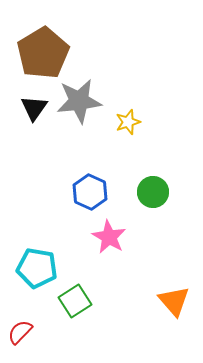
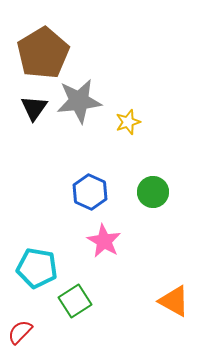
pink star: moved 5 px left, 4 px down
orange triangle: rotated 20 degrees counterclockwise
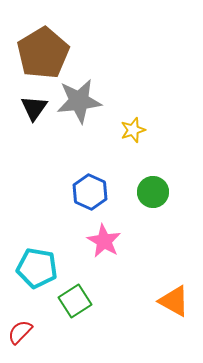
yellow star: moved 5 px right, 8 px down
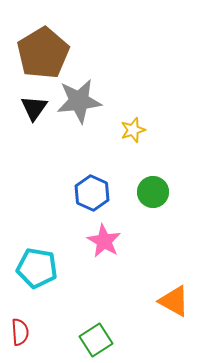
blue hexagon: moved 2 px right, 1 px down
green square: moved 21 px right, 39 px down
red semicircle: rotated 132 degrees clockwise
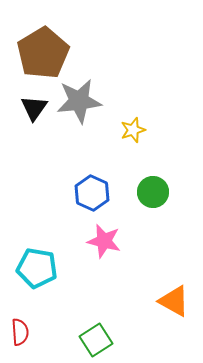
pink star: rotated 16 degrees counterclockwise
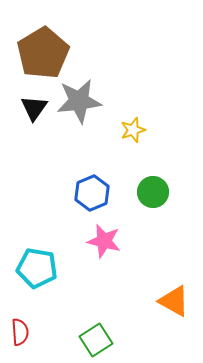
blue hexagon: rotated 12 degrees clockwise
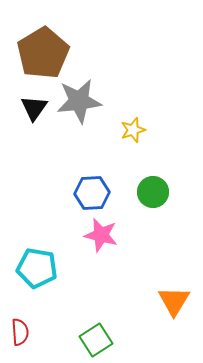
blue hexagon: rotated 20 degrees clockwise
pink star: moved 3 px left, 6 px up
orange triangle: rotated 32 degrees clockwise
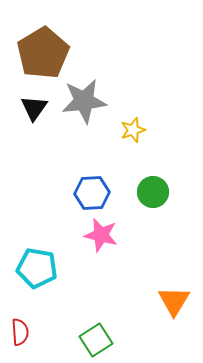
gray star: moved 5 px right
